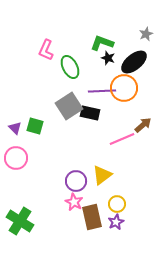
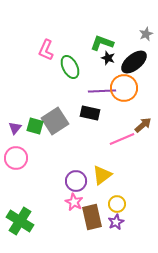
gray square: moved 14 px left, 15 px down
purple triangle: rotated 24 degrees clockwise
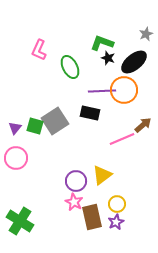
pink L-shape: moved 7 px left
orange circle: moved 2 px down
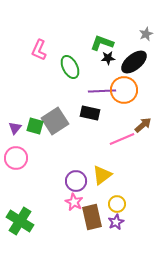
black star: rotated 24 degrees counterclockwise
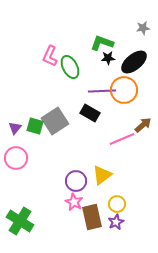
gray star: moved 3 px left, 6 px up; rotated 16 degrees clockwise
pink L-shape: moved 11 px right, 6 px down
black rectangle: rotated 18 degrees clockwise
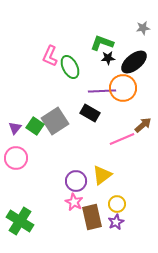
orange circle: moved 1 px left, 2 px up
green square: rotated 18 degrees clockwise
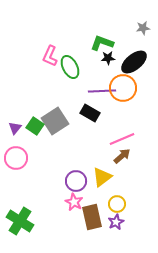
brown arrow: moved 21 px left, 31 px down
yellow triangle: moved 2 px down
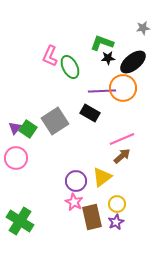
black ellipse: moved 1 px left
green square: moved 7 px left, 3 px down
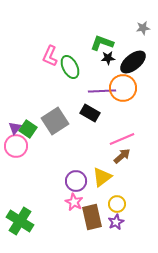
pink circle: moved 12 px up
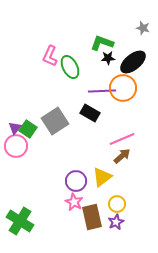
gray star: rotated 24 degrees clockwise
